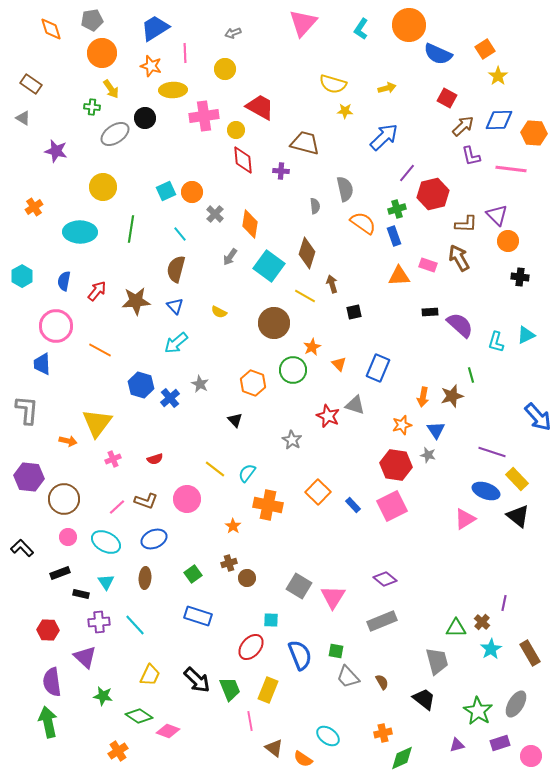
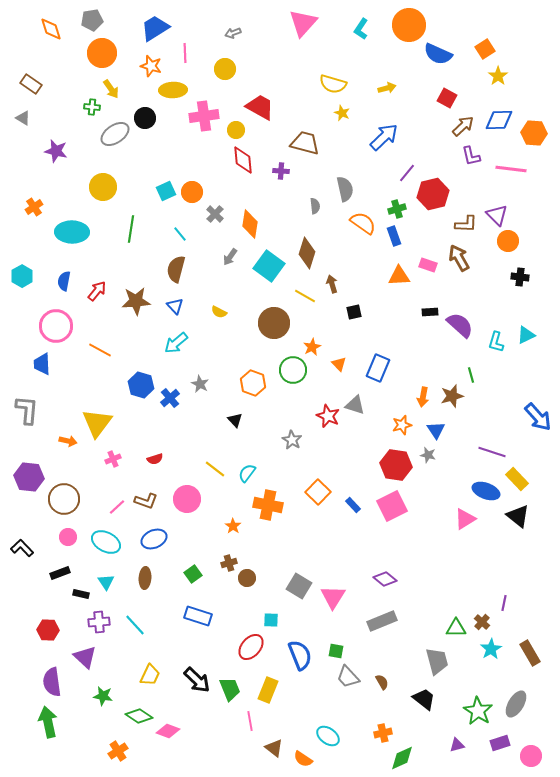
yellow star at (345, 111): moved 3 px left, 2 px down; rotated 21 degrees clockwise
cyan ellipse at (80, 232): moved 8 px left
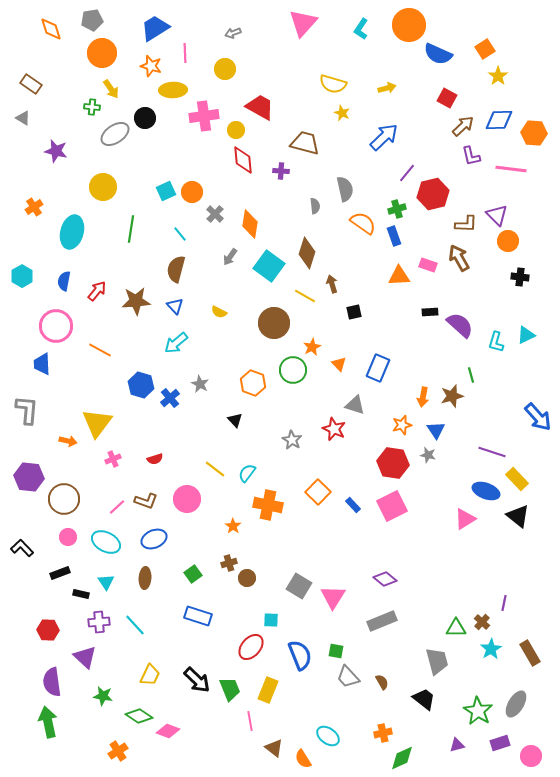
cyan ellipse at (72, 232): rotated 76 degrees counterclockwise
red star at (328, 416): moved 6 px right, 13 px down
red hexagon at (396, 465): moved 3 px left, 2 px up
orange semicircle at (303, 759): rotated 24 degrees clockwise
